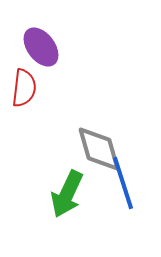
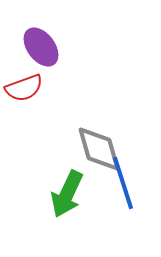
red semicircle: rotated 63 degrees clockwise
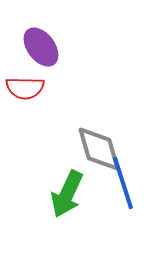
red semicircle: moved 1 px right; rotated 21 degrees clockwise
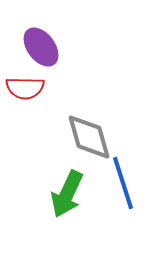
gray diamond: moved 10 px left, 12 px up
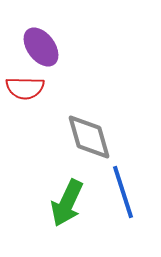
blue line: moved 9 px down
green arrow: moved 9 px down
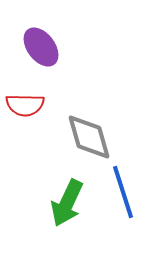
red semicircle: moved 17 px down
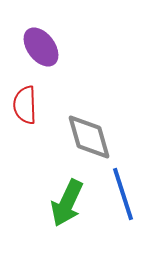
red semicircle: rotated 87 degrees clockwise
blue line: moved 2 px down
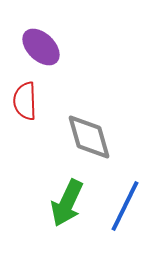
purple ellipse: rotated 9 degrees counterclockwise
red semicircle: moved 4 px up
blue line: moved 2 px right, 12 px down; rotated 44 degrees clockwise
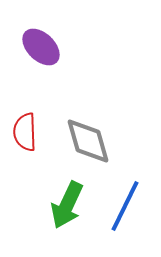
red semicircle: moved 31 px down
gray diamond: moved 1 px left, 4 px down
green arrow: moved 2 px down
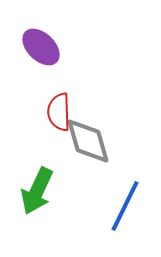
red semicircle: moved 34 px right, 20 px up
green arrow: moved 30 px left, 14 px up
